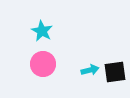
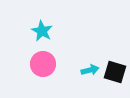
black square: rotated 25 degrees clockwise
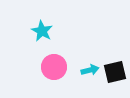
pink circle: moved 11 px right, 3 px down
black square: rotated 30 degrees counterclockwise
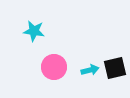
cyan star: moved 8 px left; rotated 20 degrees counterclockwise
black square: moved 4 px up
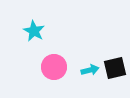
cyan star: rotated 20 degrees clockwise
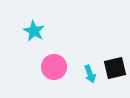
cyan arrow: moved 4 px down; rotated 84 degrees clockwise
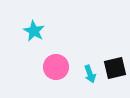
pink circle: moved 2 px right
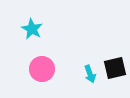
cyan star: moved 2 px left, 2 px up
pink circle: moved 14 px left, 2 px down
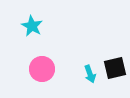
cyan star: moved 3 px up
